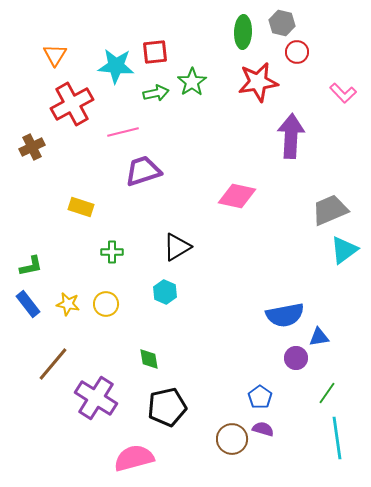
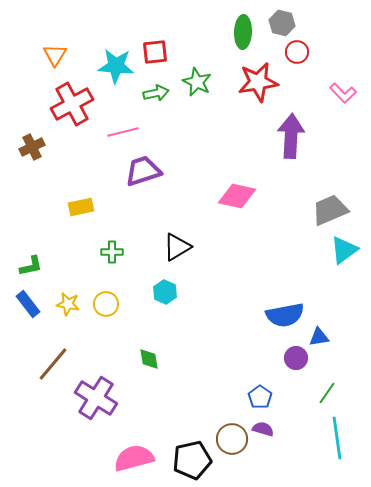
green star: moved 5 px right; rotated 12 degrees counterclockwise
yellow rectangle: rotated 30 degrees counterclockwise
black pentagon: moved 25 px right, 53 px down
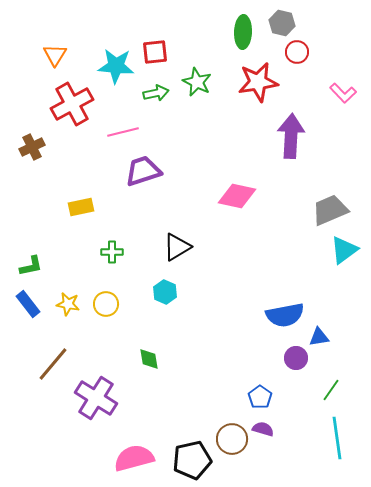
green line: moved 4 px right, 3 px up
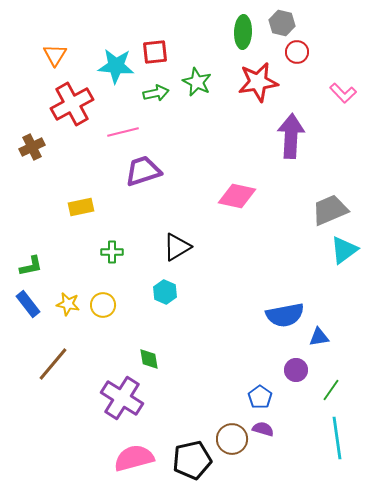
yellow circle: moved 3 px left, 1 px down
purple circle: moved 12 px down
purple cross: moved 26 px right
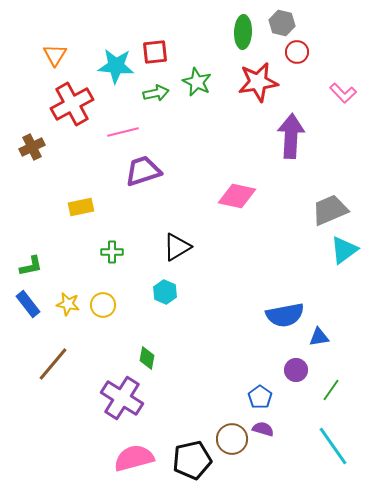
green diamond: moved 2 px left, 1 px up; rotated 20 degrees clockwise
cyan line: moved 4 px left, 8 px down; rotated 27 degrees counterclockwise
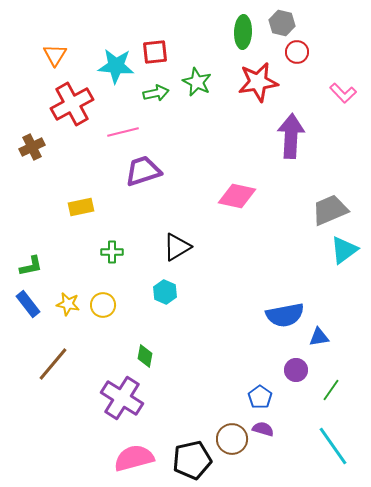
green diamond: moved 2 px left, 2 px up
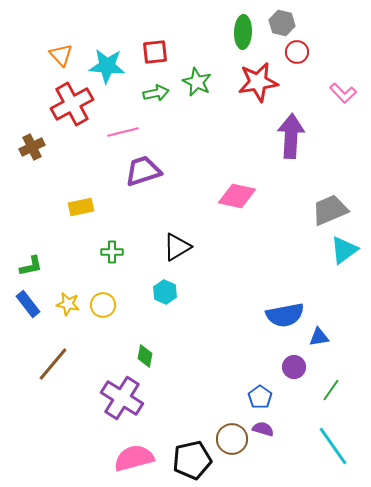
orange triangle: moved 6 px right; rotated 15 degrees counterclockwise
cyan star: moved 9 px left
purple circle: moved 2 px left, 3 px up
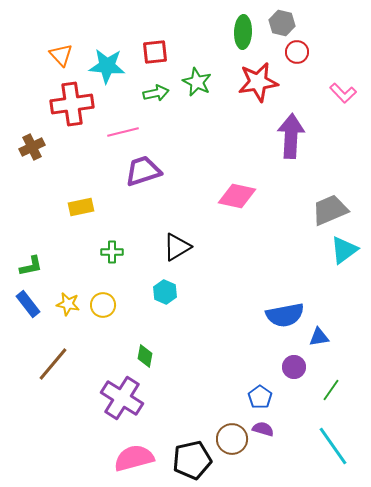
red cross: rotated 21 degrees clockwise
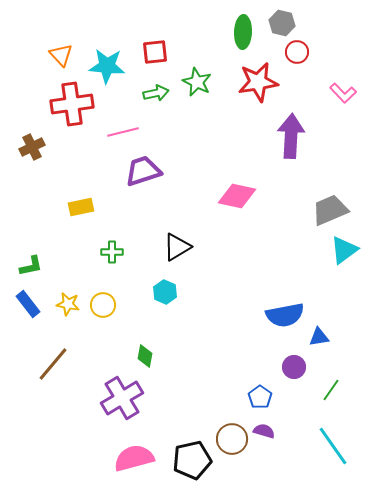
purple cross: rotated 27 degrees clockwise
purple semicircle: moved 1 px right, 2 px down
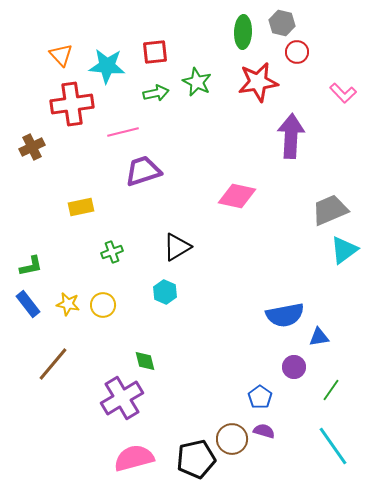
green cross: rotated 20 degrees counterclockwise
green diamond: moved 5 px down; rotated 25 degrees counterclockwise
black pentagon: moved 4 px right, 1 px up
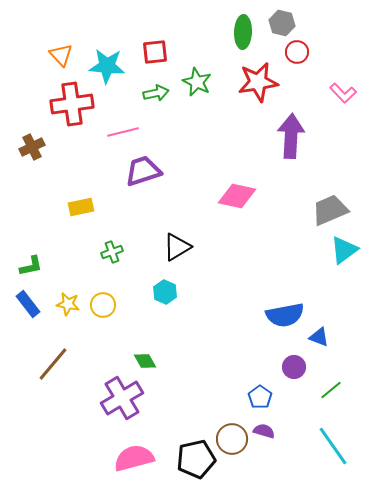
blue triangle: rotated 30 degrees clockwise
green diamond: rotated 15 degrees counterclockwise
green line: rotated 15 degrees clockwise
